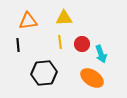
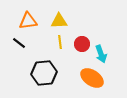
yellow triangle: moved 5 px left, 3 px down
black line: moved 1 px right, 2 px up; rotated 48 degrees counterclockwise
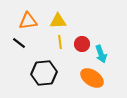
yellow triangle: moved 1 px left
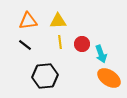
black line: moved 6 px right, 2 px down
black hexagon: moved 1 px right, 3 px down
orange ellipse: moved 17 px right
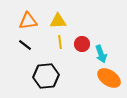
black hexagon: moved 1 px right
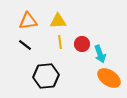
cyan arrow: moved 1 px left
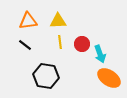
black hexagon: rotated 15 degrees clockwise
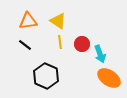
yellow triangle: rotated 36 degrees clockwise
black hexagon: rotated 15 degrees clockwise
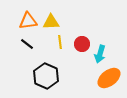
yellow triangle: moved 7 px left, 1 px down; rotated 36 degrees counterclockwise
black line: moved 2 px right, 1 px up
cyan arrow: rotated 36 degrees clockwise
orange ellipse: rotated 70 degrees counterclockwise
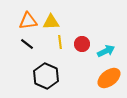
cyan arrow: moved 6 px right, 3 px up; rotated 132 degrees counterclockwise
